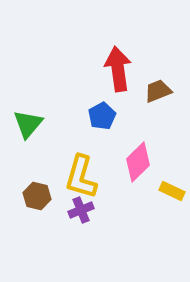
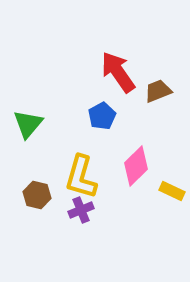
red arrow: moved 3 px down; rotated 27 degrees counterclockwise
pink diamond: moved 2 px left, 4 px down
brown hexagon: moved 1 px up
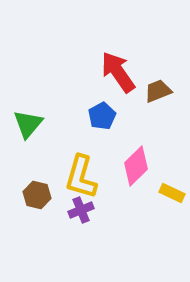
yellow rectangle: moved 2 px down
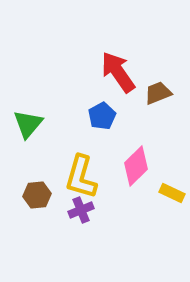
brown trapezoid: moved 2 px down
brown hexagon: rotated 20 degrees counterclockwise
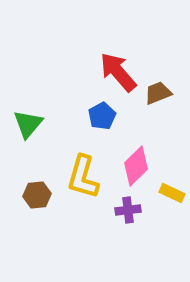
red arrow: rotated 6 degrees counterclockwise
yellow L-shape: moved 2 px right
purple cross: moved 47 px right; rotated 15 degrees clockwise
